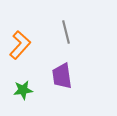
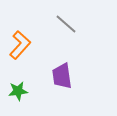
gray line: moved 8 px up; rotated 35 degrees counterclockwise
green star: moved 5 px left, 1 px down
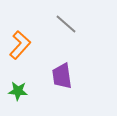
green star: rotated 12 degrees clockwise
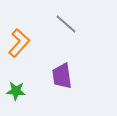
orange L-shape: moved 1 px left, 2 px up
green star: moved 2 px left
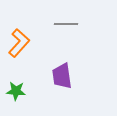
gray line: rotated 40 degrees counterclockwise
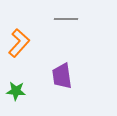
gray line: moved 5 px up
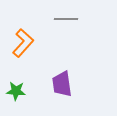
orange L-shape: moved 4 px right
purple trapezoid: moved 8 px down
